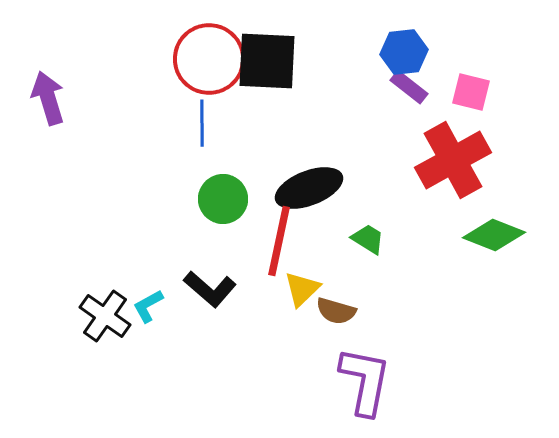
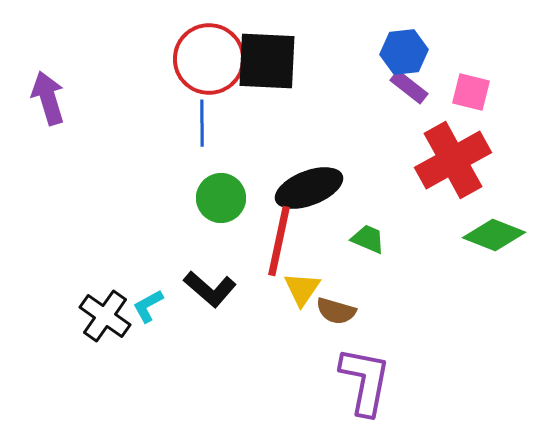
green circle: moved 2 px left, 1 px up
green trapezoid: rotated 9 degrees counterclockwise
yellow triangle: rotated 12 degrees counterclockwise
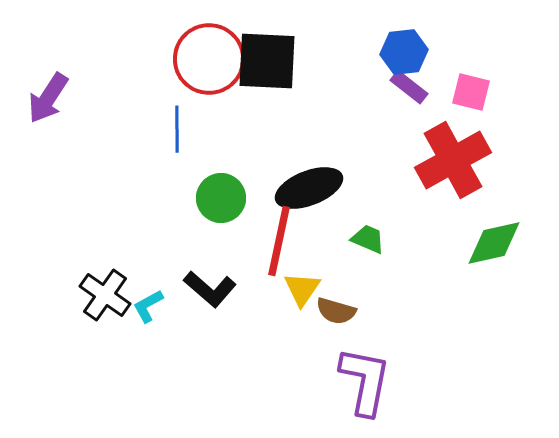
purple arrow: rotated 130 degrees counterclockwise
blue line: moved 25 px left, 6 px down
green diamond: moved 8 px down; rotated 34 degrees counterclockwise
black cross: moved 21 px up
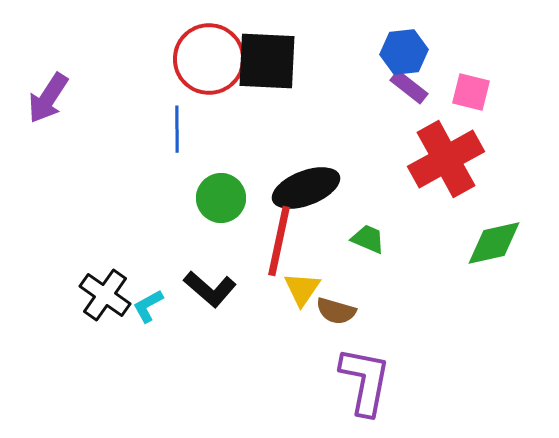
red cross: moved 7 px left, 1 px up
black ellipse: moved 3 px left
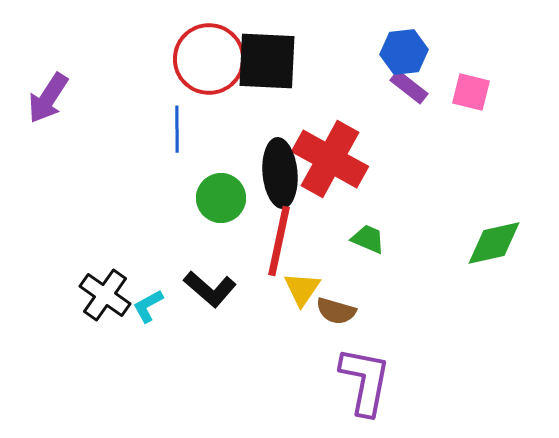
red cross: moved 116 px left; rotated 32 degrees counterclockwise
black ellipse: moved 26 px left, 15 px up; rotated 74 degrees counterclockwise
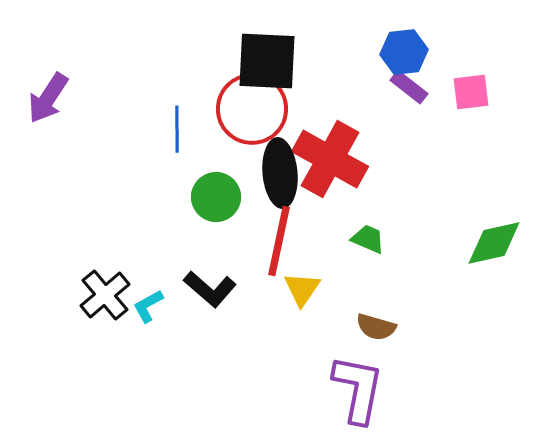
red circle: moved 43 px right, 50 px down
pink square: rotated 21 degrees counterclockwise
green circle: moved 5 px left, 1 px up
black cross: rotated 15 degrees clockwise
brown semicircle: moved 40 px right, 16 px down
purple L-shape: moved 7 px left, 8 px down
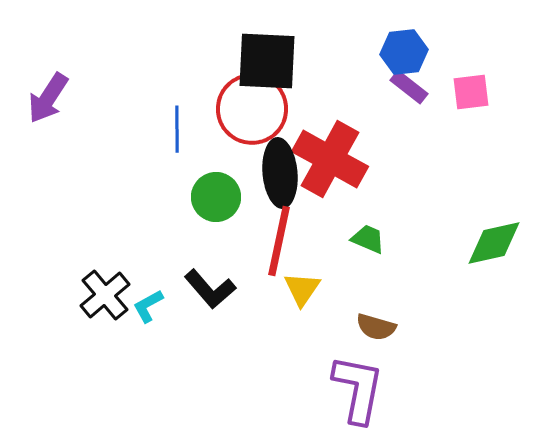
black L-shape: rotated 8 degrees clockwise
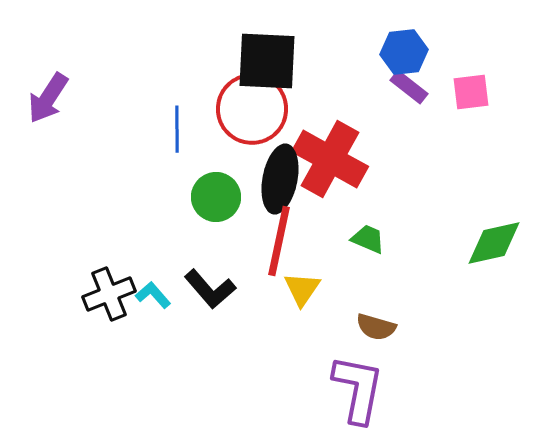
black ellipse: moved 6 px down; rotated 16 degrees clockwise
black cross: moved 4 px right, 1 px up; rotated 18 degrees clockwise
cyan L-shape: moved 5 px right, 11 px up; rotated 78 degrees clockwise
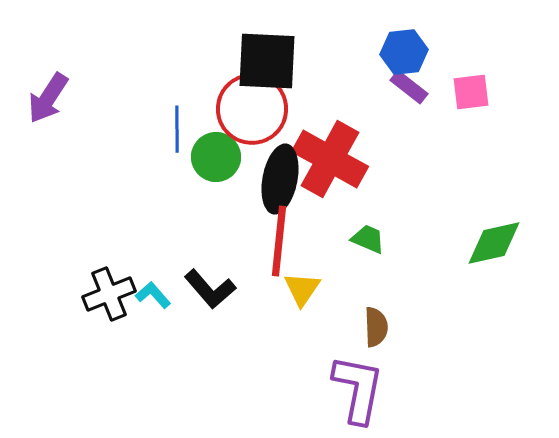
green circle: moved 40 px up
red line: rotated 6 degrees counterclockwise
brown semicircle: rotated 108 degrees counterclockwise
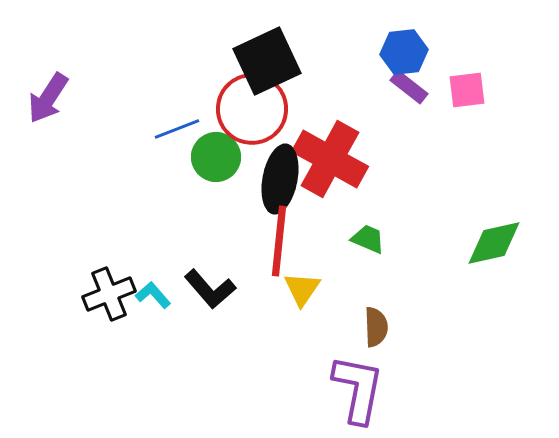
black square: rotated 28 degrees counterclockwise
pink square: moved 4 px left, 2 px up
blue line: rotated 69 degrees clockwise
